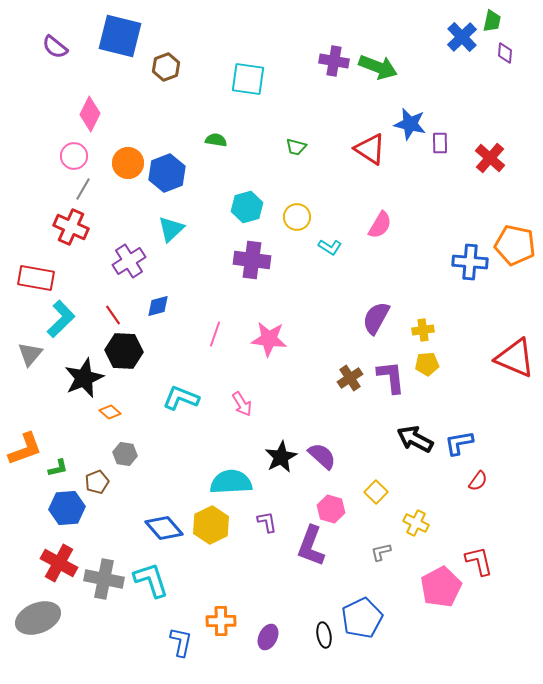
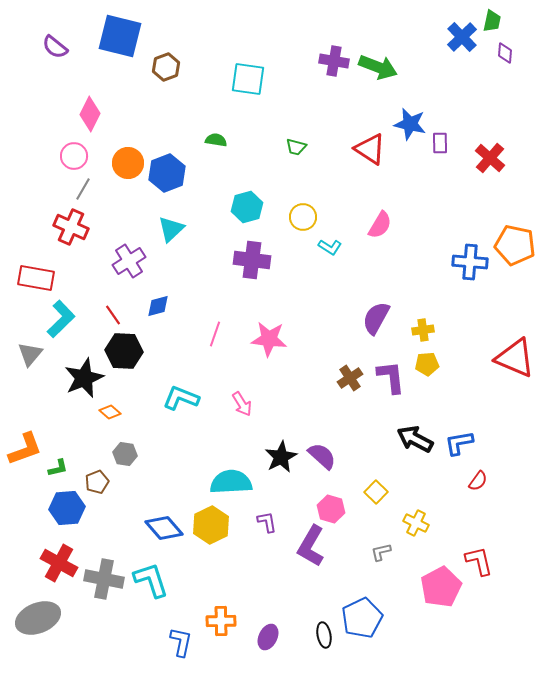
yellow circle at (297, 217): moved 6 px right
purple L-shape at (311, 546): rotated 9 degrees clockwise
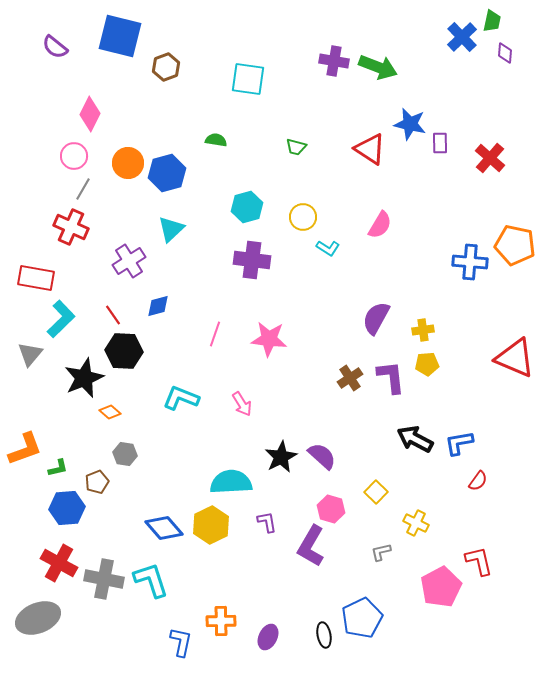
blue hexagon at (167, 173): rotated 6 degrees clockwise
cyan L-shape at (330, 247): moved 2 px left, 1 px down
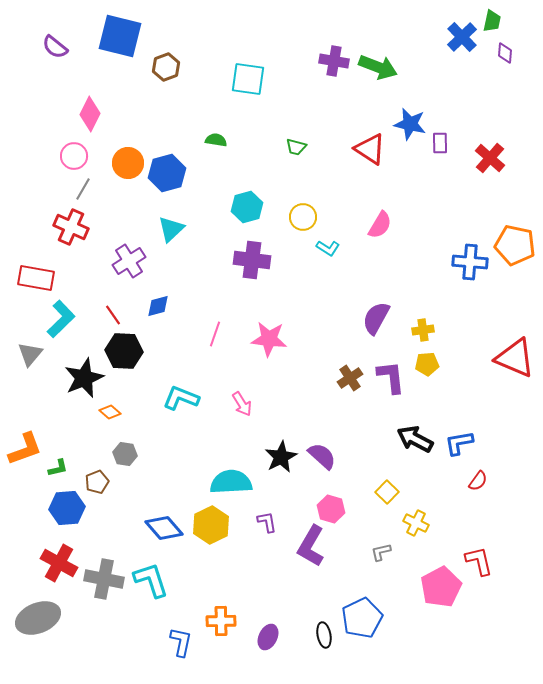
yellow square at (376, 492): moved 11 px right
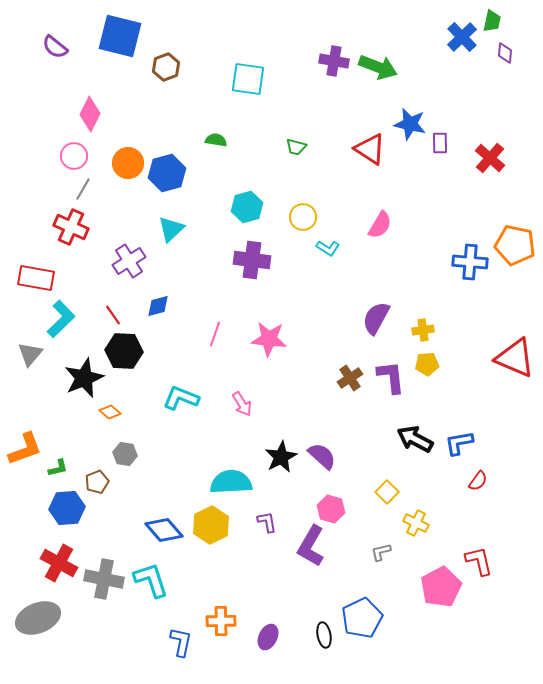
blue diamond at (164, 528): moved 2 px down
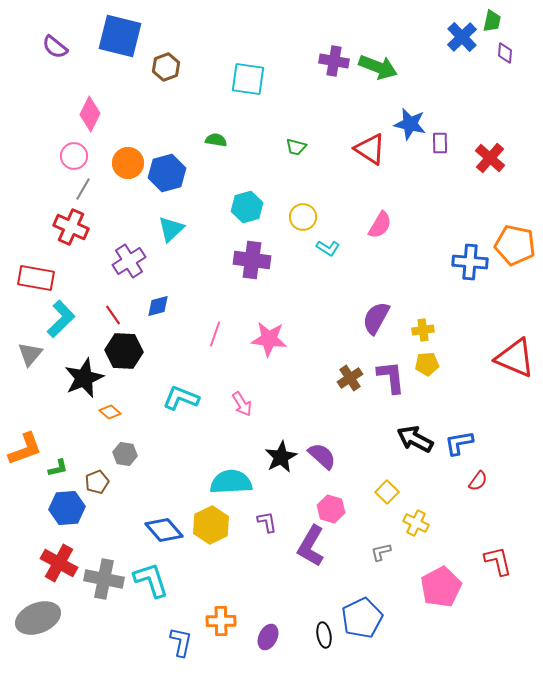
red L-shape at (479, 561): moved 19 px right
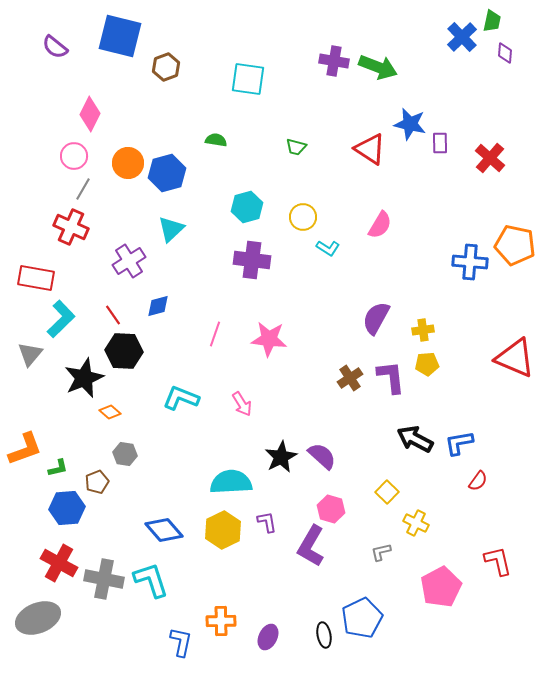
yellow hexagon at (211, 525): moved 12 px right, 5 px down
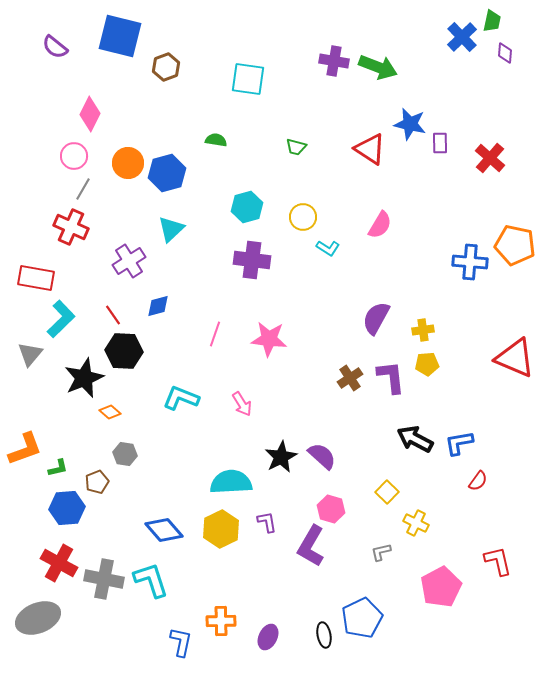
yellow hexagon at (223, 530): moved 2 px left, 1 px up
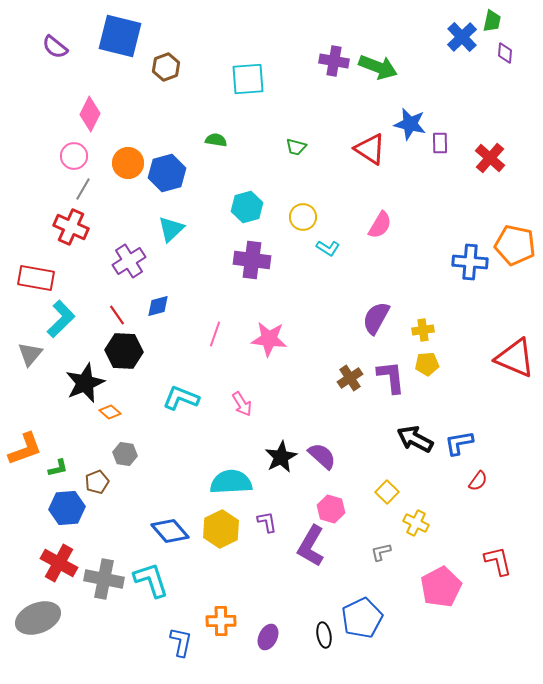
cyan square at (248, 79): rotated 12 degrees counterclockwise
red line at (113, 315): moved 4 px right
black star at (84, 378): moved 1 px right, 5 px down
blue diamond at (164, 530): moved 6 px right, 1 px down
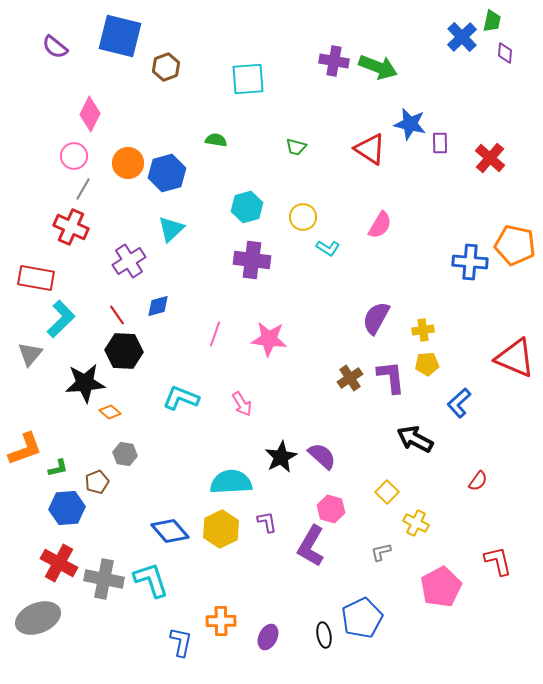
black star at (85, 383): rotated 18 degrees clockwise
blue L-shape at (459, 443): moved 40 px up; rotated 32 degrees counterclockwise
